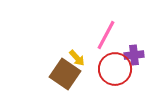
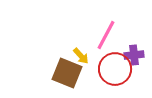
yellow arrow: moved 4 px right, 2 px up
brown square: moved 2 px right, 1 px up; rotated 12 degrees counterclockwise
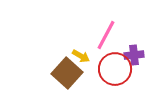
yellow arrow: rotated 18 degrees counterclockwise
brown square: rotated 20 degrees clockwise
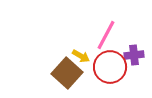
red circle: moved 5 px left, 2 px up
